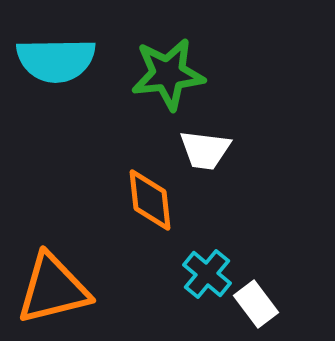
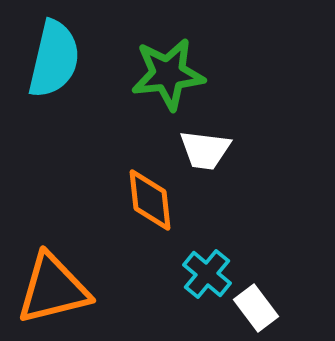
cyan semicircle: moved 2 px left, 1 px up; rotated 76 degrees counterclockwise
white rectangle: moved 4 px down
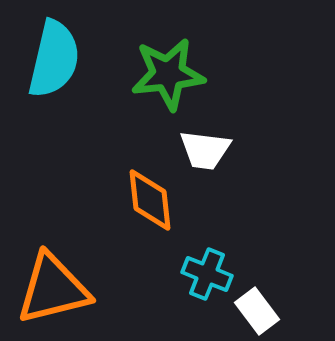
cyan cross: rotated 18 degrees counterclockwise
white rectangle: moved 1 px right, 3 px down
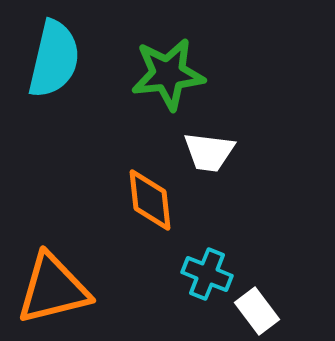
white trapezoid: moved 4 px right, 2 px down
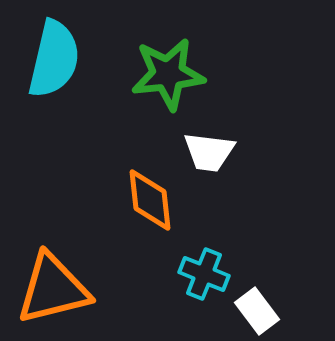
cyan cross: moved 3 px left
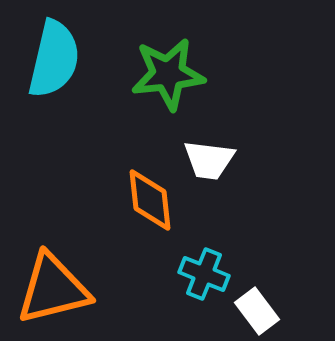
white trapezoid: moved 8 px down
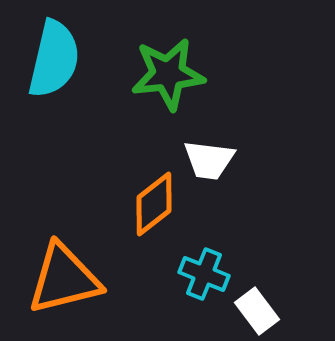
orange diamond: moved 4 px right, 4 px down; rotated 58 degrees clockwise
orange triangle: moved 11 px right, 10 px up
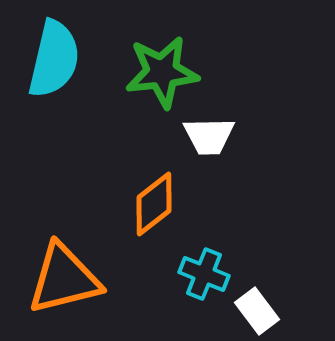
green star: moved 6 px left, 2 px up
white trapezoid: moved 24 px up; rotated 8 degrees counterclockwise
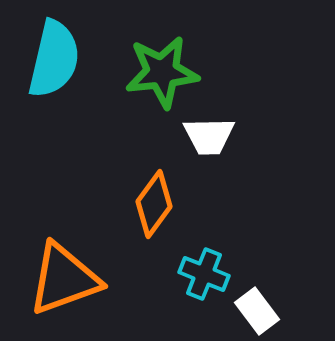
orange diamond: rotated 16 degrees counterclockwise
orange triangle: rotated 6 degrees counterclockwise
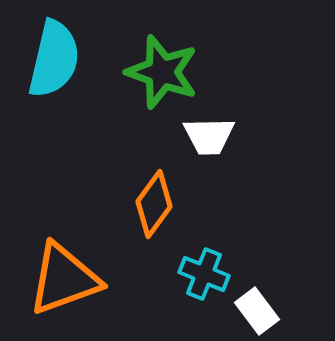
green star: rotated 26 degrees clockwise
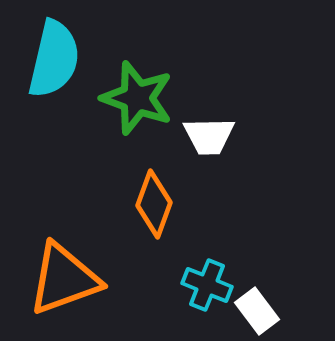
green star: moved 25 px left, 26 px down
orange diamond: rotated 16 degrees counterclockwise
cyan cross: moved 3 px right, 11 px down
